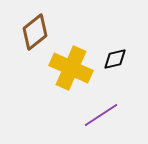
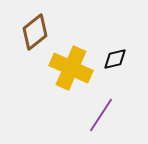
purple line: rotated 24 degrees counterclockwise
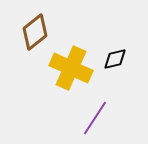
purple line: moved 6 px left, 3 px down
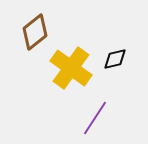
yellow cross: rotated 12 degrees clockwise
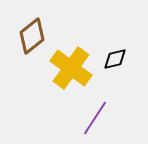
brown diamond: moved 3 px left, 4 px down
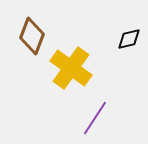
brown diamond: rotated 30 degrees counterclockwise
black diamond: moved 14 px right, 20 px up
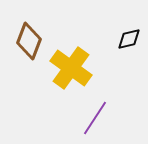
brown diamond: moved 3 px left, 5 px down
